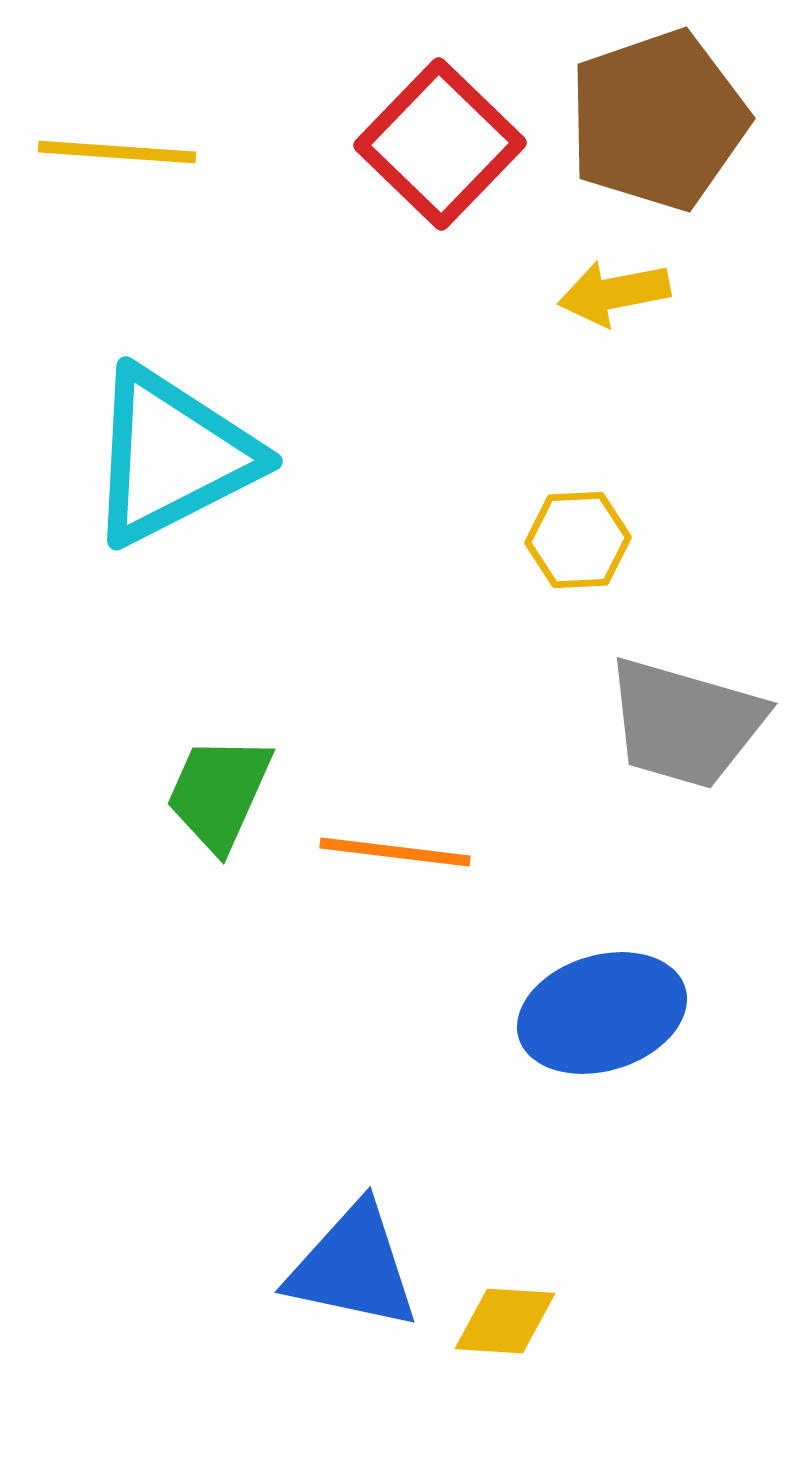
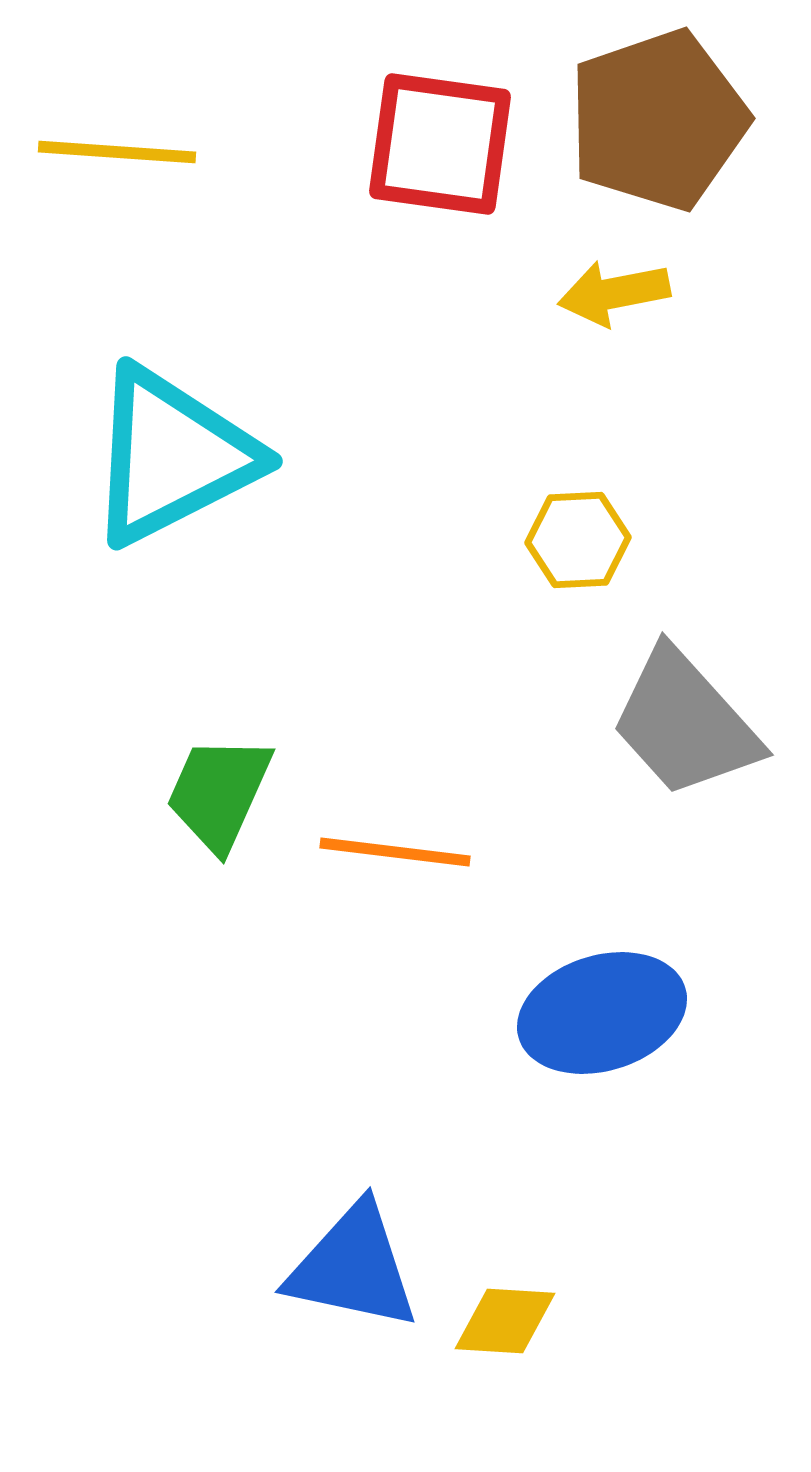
red square: rotated 36 degrees counterclockwise
gray trapezoid: rotated 32 degrees clockwise
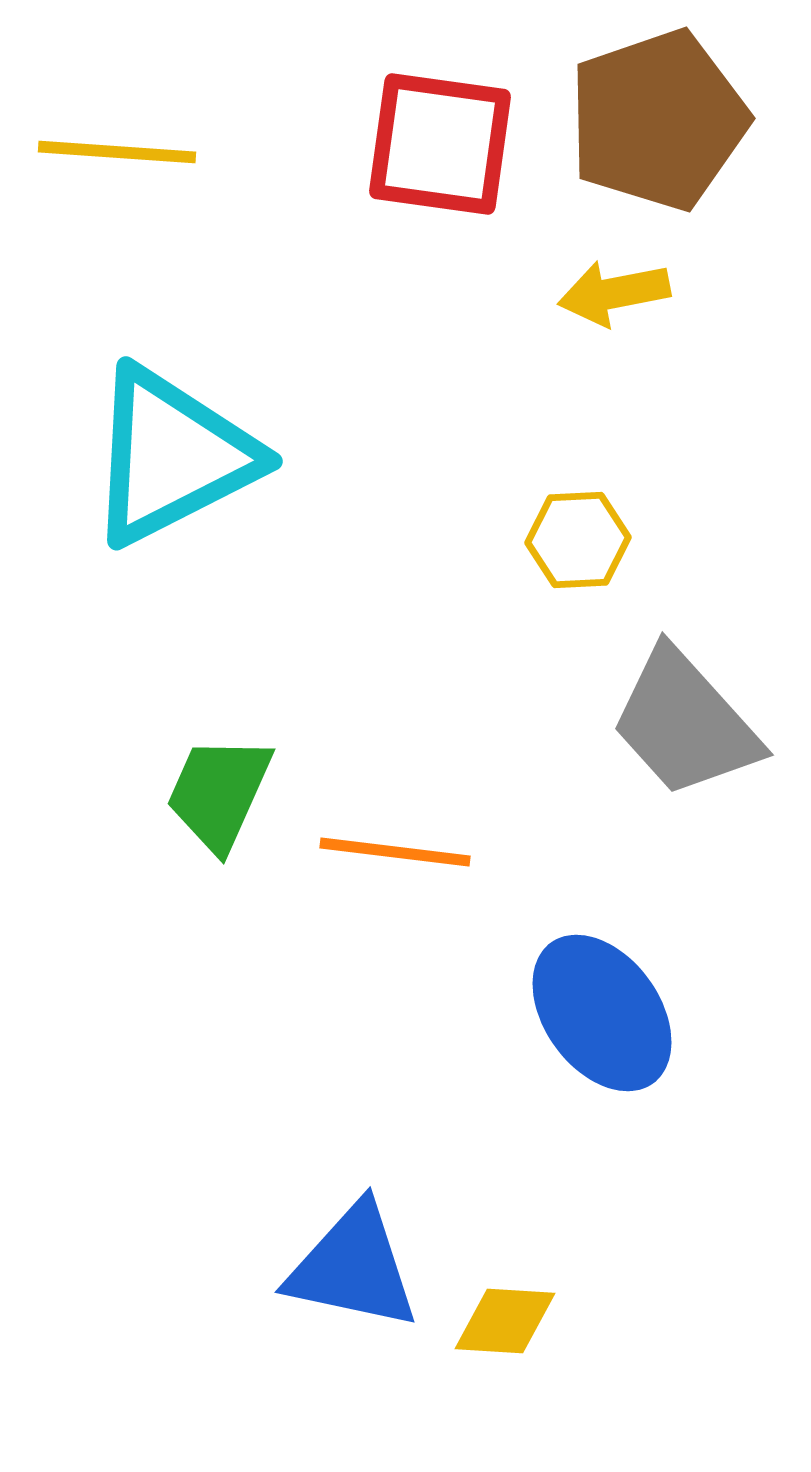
blue ellipse: rotated 71 degrees clockwise
